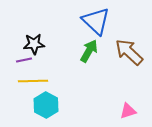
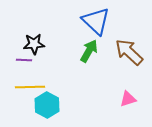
purple line: rotated 14 degrees clockwise
yellow line: moved 3 px left, 6 px down
cyan hexagon: moved 1 px right
pink triangle: moved 12 px up
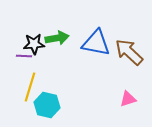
blue triangle: moved 22 px down; rotated 32 degrees counterclockwise
green arrow: moved 32 px left, 13 px up; rotated 50 degrees clockwise
purple line: moved 4 px up
yellow line: rotated 72 degrees counterclockwise
cyan hexagon: rotated 15 degrees counterclockwise
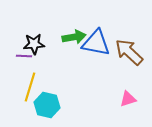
green arrow: moved 17 px right, 1 px up
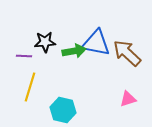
green arrow: moved 14 px down
black star: moved 11 px right, 2 px up
brown arrow: moved 2 px left, 1 px down
cyan hexagon: moved 16 px right, 5 px down
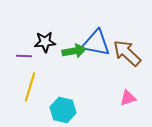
pink triangle: moved 1 px up
